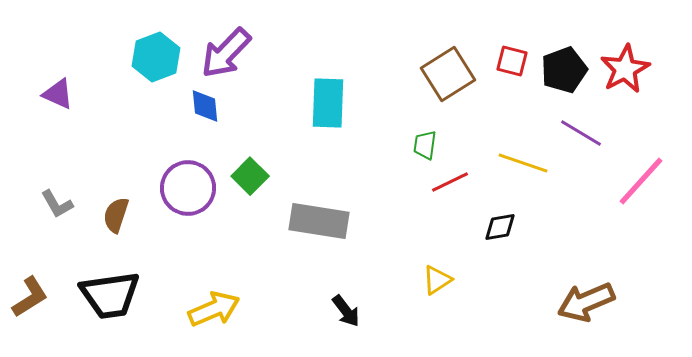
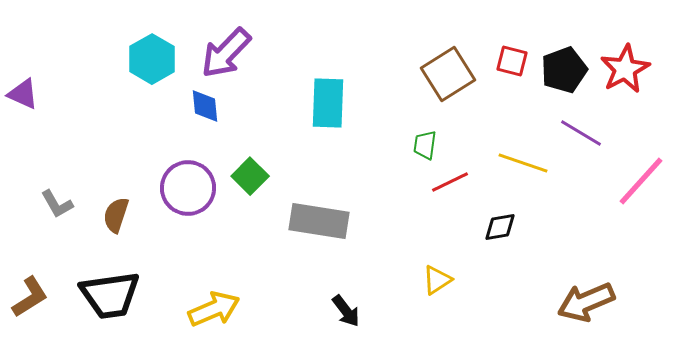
cyan hexagon: moved 4 px left, 2 px down; rotated 9 degrees counterclockwise
purple triangle: moved 35 px left
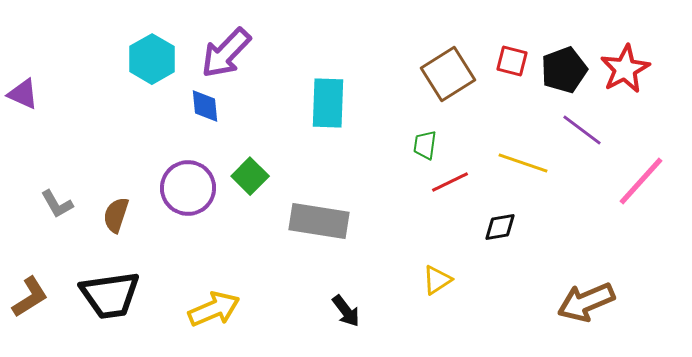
purple line: moved 1 px right, 3 px up; rotated 6 degrees clockwise
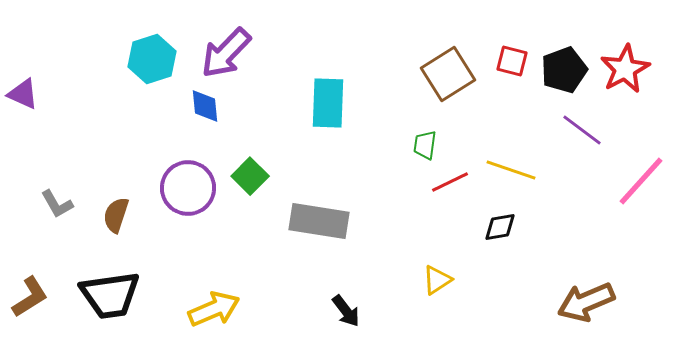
cyan hexagon: rotated 12 degrees clockwise
yellow line: moved 12 px left, 7 px down
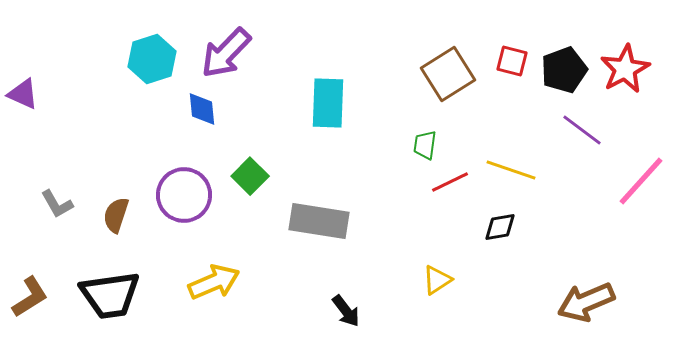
blue diamond: moved 3 px left, 3 px down
purple circle: moved 4 px left, 7 px down
yellow arrow: moved 27 px up
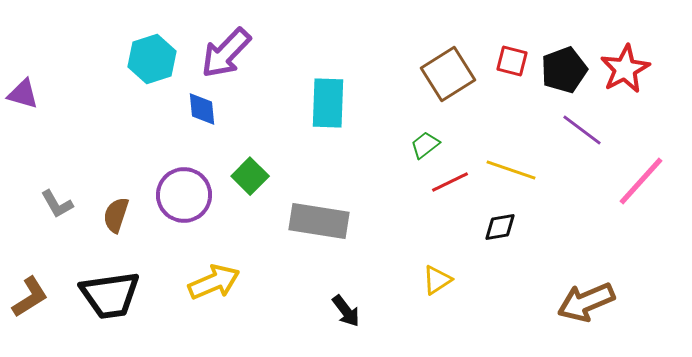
purple triangle: rotated 8 degrees counterclockwise
green trapezoid: rotated 44 degrees clockwise
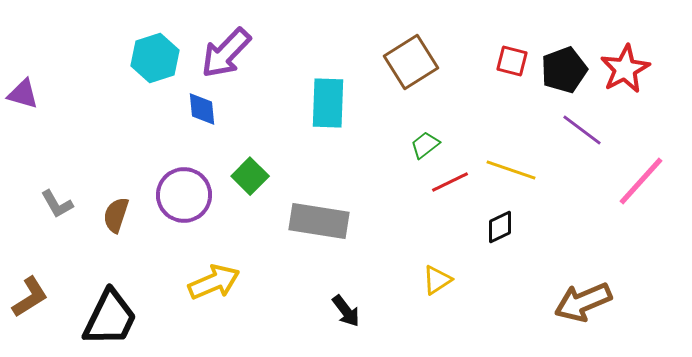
cyan hexagon: moved 3 px right, 1 px up
brown square: moved 37 px left, 12 px up
black diamond: rotated 16 degrees counterclockwise
black trapezoid: moved 23 px down; rotated 56 degrees counterclockwise
brown arrow: moved 3 px left
